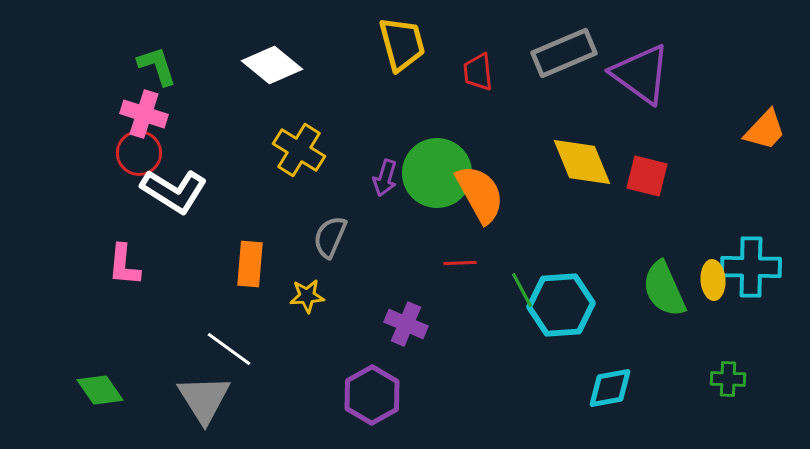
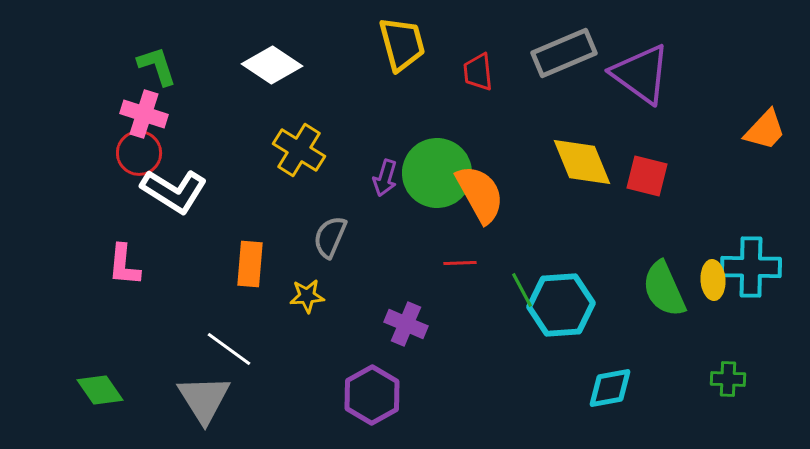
white diamond: rotated 6 degrees counterclockwise
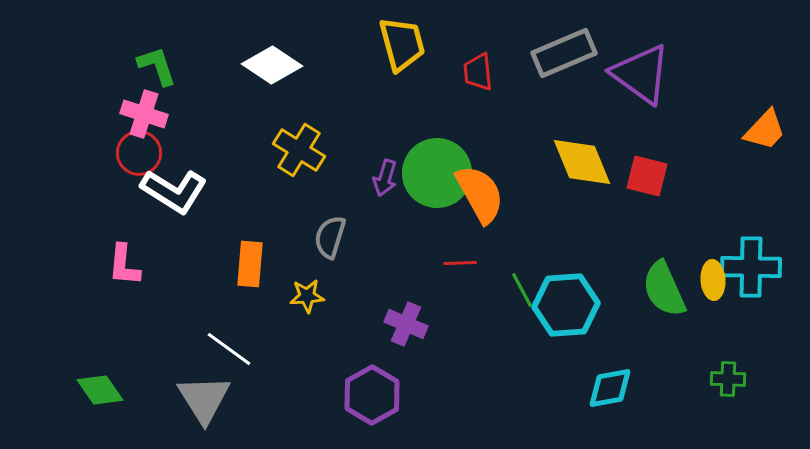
gray semicircle: rotated 6 degrees counterclockwise
cyan hexagon: moved 5 px right
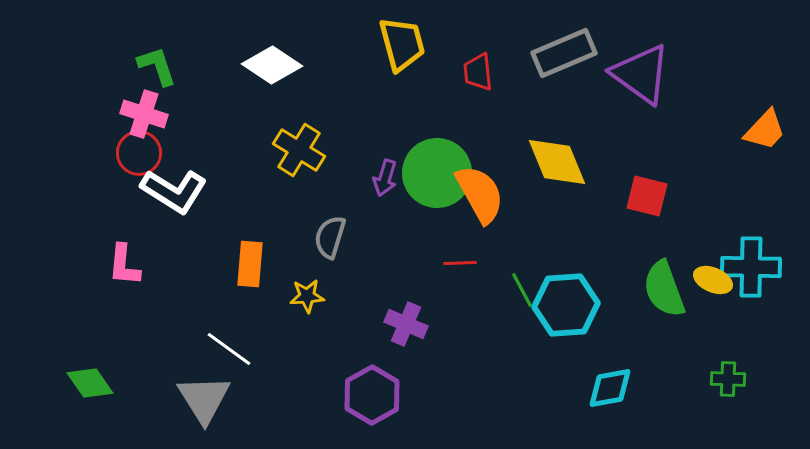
yellow diamond: moved 25 px left
red square: moved 20 px down
yellow ellipse: rotated 63 degrees counterclockwise
green semicircle: rotated 4 degrees clockwise
green diamond: moved 10 px left, 7 px up
